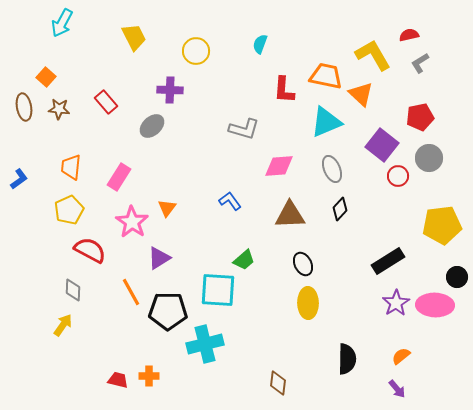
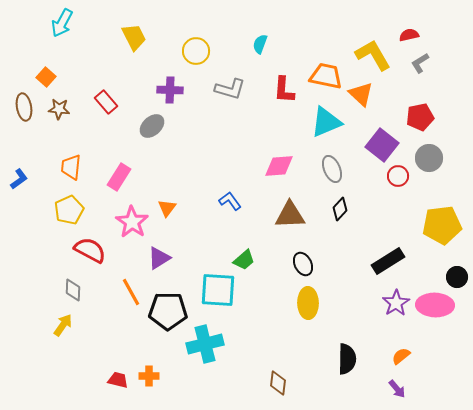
gray L-shape at (244, 129): moved 14 px left, 40 px up
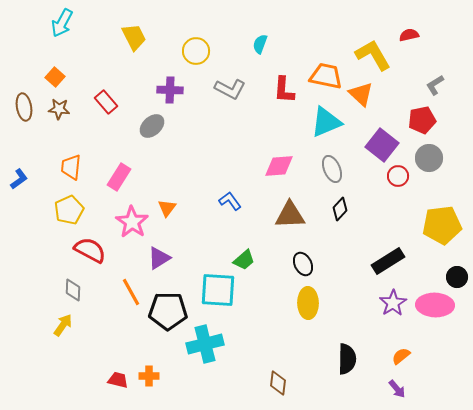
gray L-shape at (420, 63): moved 15 px right, 22 px down
orange square at (46, 77): moved 9 px right
gray L-shape at (230, 89): rotated 12 degrees clockwise
red pentagon at (420, 117): moved 2 px right, 3 px down
purple star at (396, 303): moved 3 px left
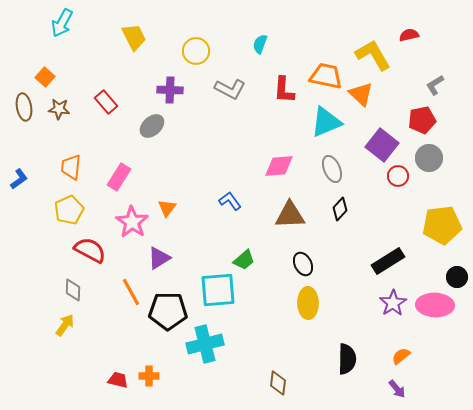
orange square at (55, 77): moved 10 px left
cyan square at (218, 290): rotated 9 degrees counterclockwise
yellow arrow at (63, 325): moved 2 px right
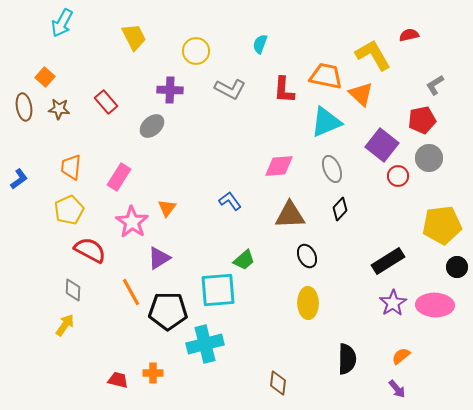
black ellipse at (303, 264): moved 4 px right, 8 px up
black circle at (457, 277): moved 10 px up
orange cross at (149, 376): moved 4 px right, 3 px up
